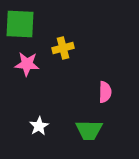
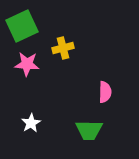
green square: moved 2 px right, 2 px down; rotated 28 degrees counterclockwise
white star: moved 8 px left, 3 px up
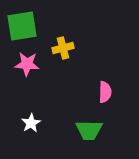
green square: rotated 16 degrees clockwise
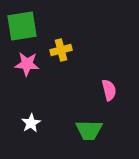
yellow cross: moved 2 px left, 2 px down
pink semicircle: moved 4 px right, 2 px up; rotated 15 degrees counterclockwise
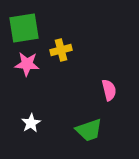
green square: moved 2 px right, 2 px down
green trapezoid: rotated 20 degrees counterclockwise
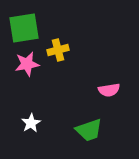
yellow cross: moved 3 px left
pink star: rotated 15 degrees counterclockwise
pink semicircle: rotated 95 degrees clockwise
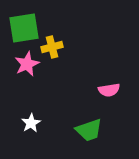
yellow cross: moved 6 px left, 3 px up
pink star: rotated 15 degrees counterclockwise
